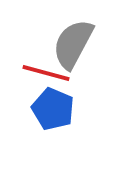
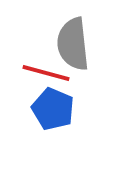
gray semicircle: rotated 34 degrees counterclockwise
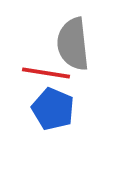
red line: rotated 6 degrees counterclockwise
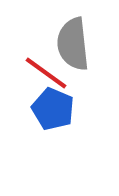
red line: rotated 27 degrees clockwise
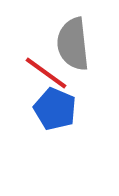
blue pentagon: moved 2 px right
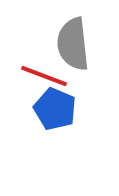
red line: moved 2 px left, 3 px down; rotated 15 degrees counterclockwise
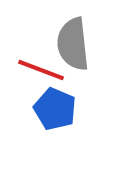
red line: moved 3 px left, 6 px up
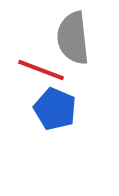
gray semicircle: moved 6 px up
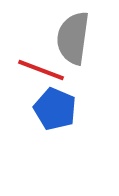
gray semicircle: rotated 14 degrees clockwise
